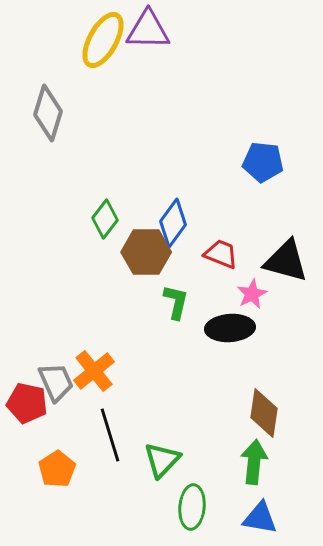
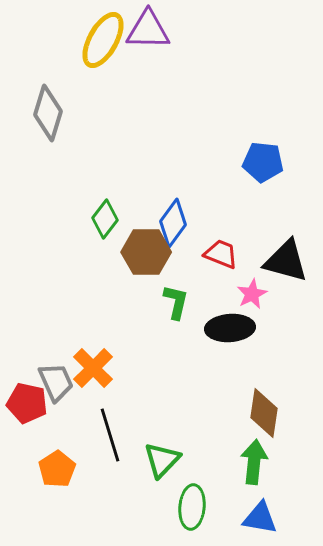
orange cross: moved 1 px left, 3 px up; rotated 6 degrees counterclockwise
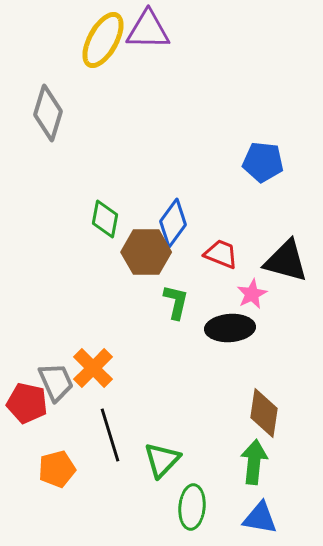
green diamond: rotated 27 degrees counterclockwise
orange pentagon: rotated 18 degrees clockwise
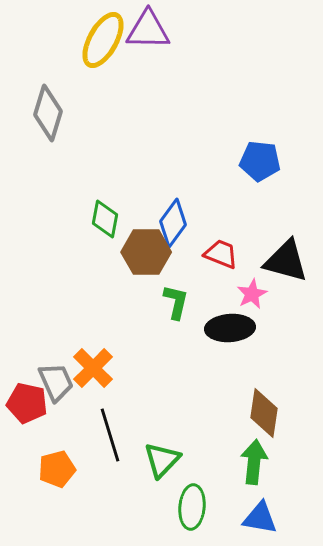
blue pentagon: moved 3 px left, 1 px up
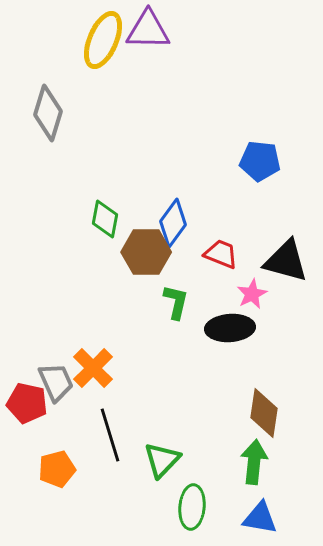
yellow ellipse: rotated 6 degrees counterclockwise
